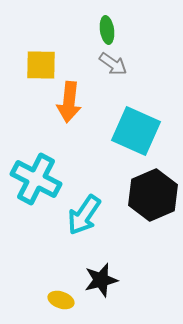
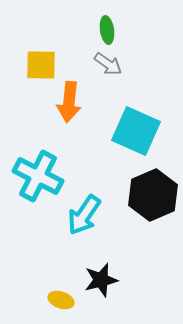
gray arrow: moved 5 px left
cyan cross: moved 2 px right, 3 px up
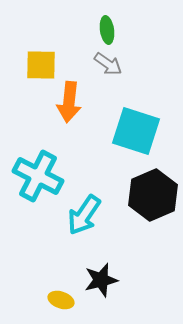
cyan square: rotated 6 degrees counterclockwise
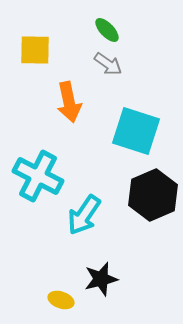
green ellipse: rotated 36 degrees counterclockwise
yellow square: moved 6 px left, 15 px up
orange arrow: rotated 18 degrees counterclockwise
black star: moved 1 px up
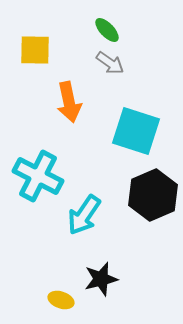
gray arrow: moved 2 px right, 1 px up
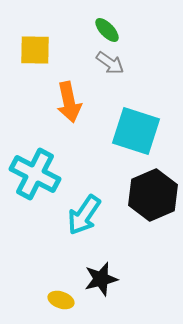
cyan cross: moved 3 px left, 2 px up
